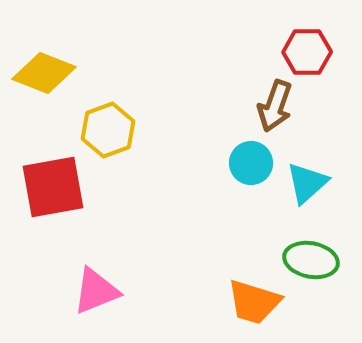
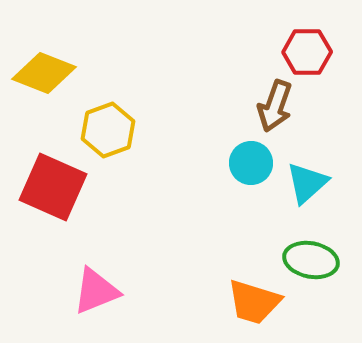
red square: rotated 34 degrees clockwise
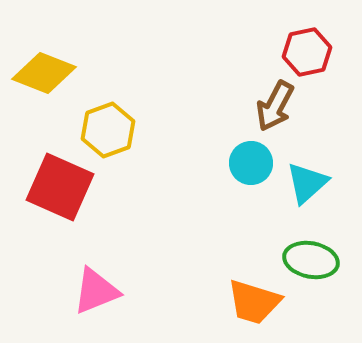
red hexagon: rotated 12 degrees counterclockwise
brown arrow: rotated 9 degrees clockwise
red square: moved 7 px right
